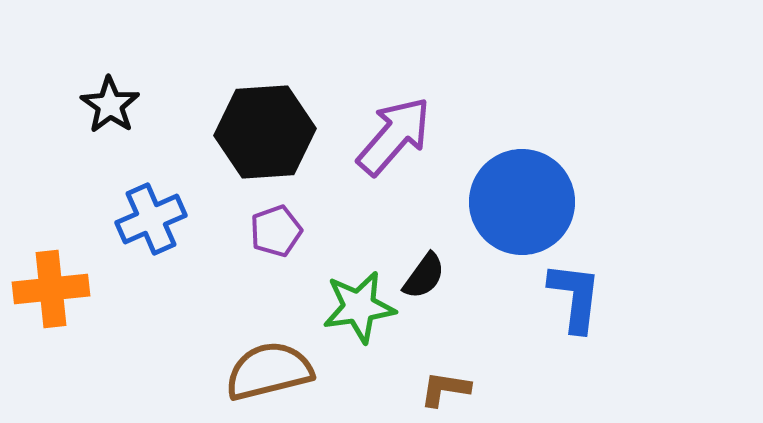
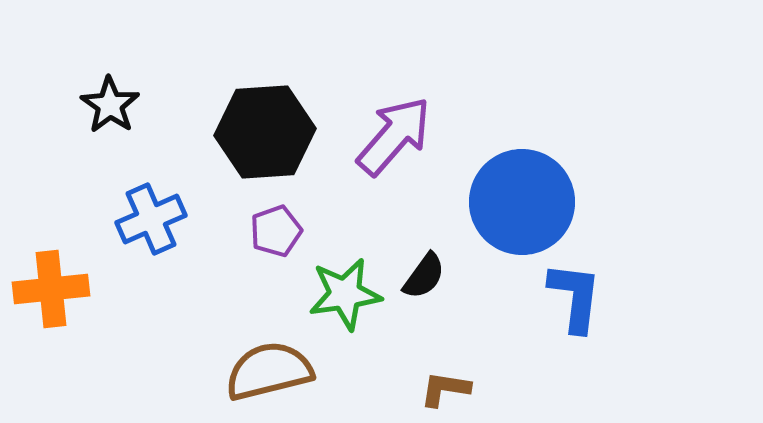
green star: moved 14 px left, 13 px up
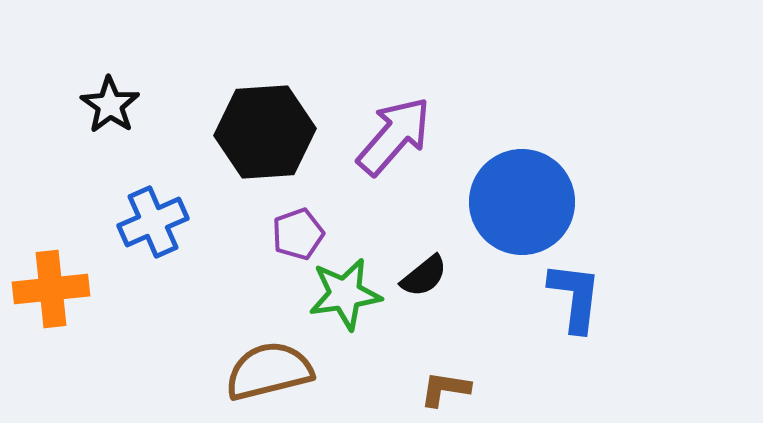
blue cross: moved 2 px right, 3 px down
purple pentagon: moved 22 px right, 3 px down
black semicircle: rotated 15 degrees clockwise
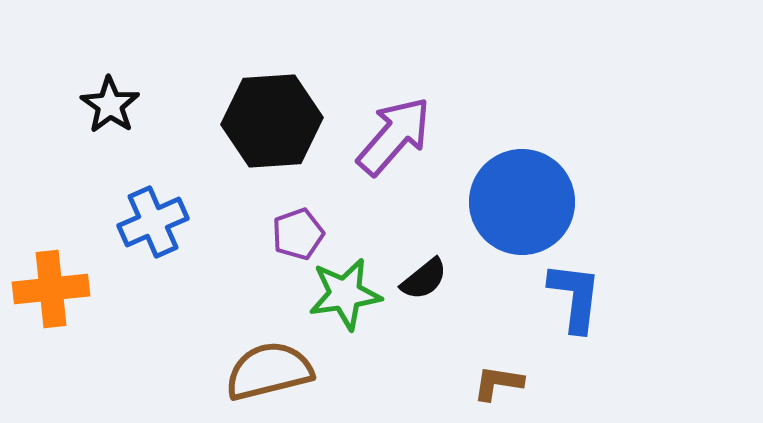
black hexagon: moved 7 px right, 11 px up
black semicircle: moved 3 px down
brown L-shape: moved 53 px right, 6 px up
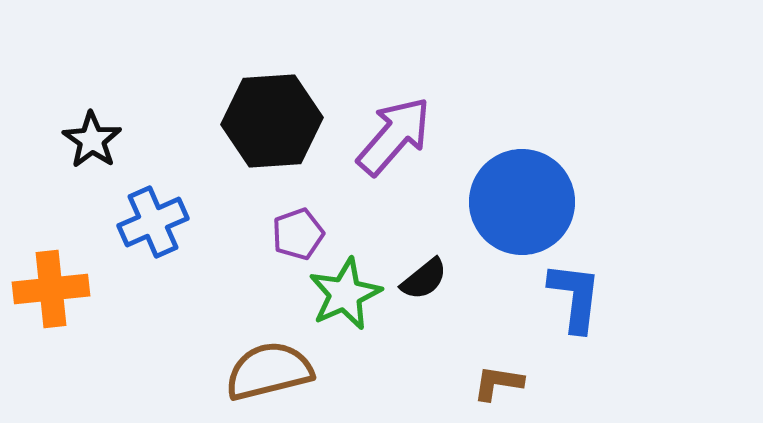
black star: moved 18 px left, 35 px down
green star: rotated 16 degrees counterclockwise
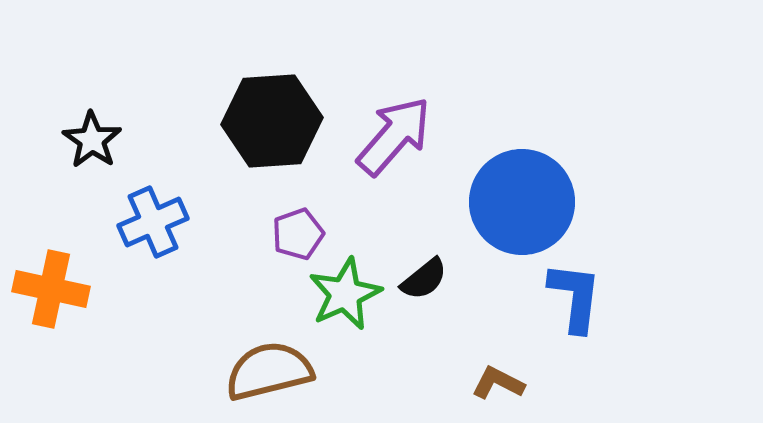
orange cross: rotated 18 degrees clockwise
brown L-shape: rotated 18 degrees clockwise
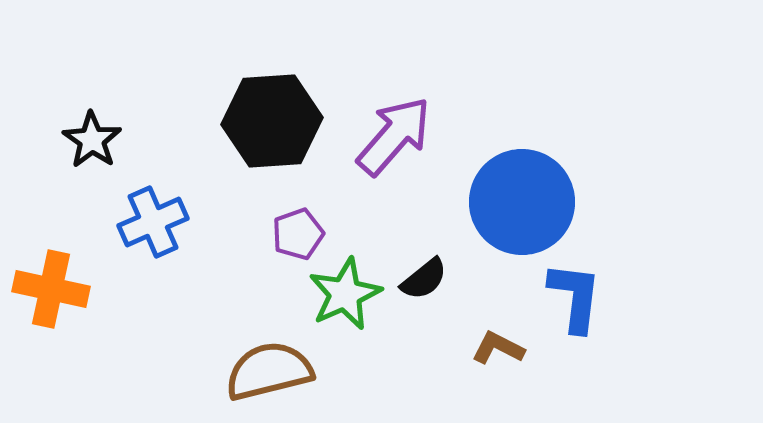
brown L-shape: moved 35 px up
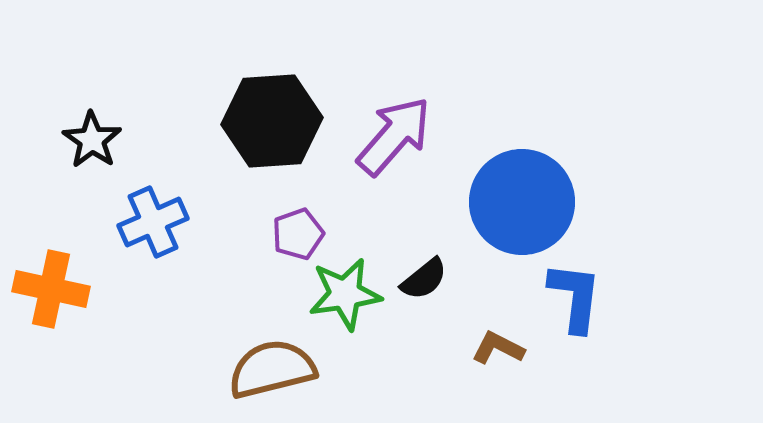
green star: rotated 16 degrees clockwise
brown semicircle: moved 3 px right, 2 px up
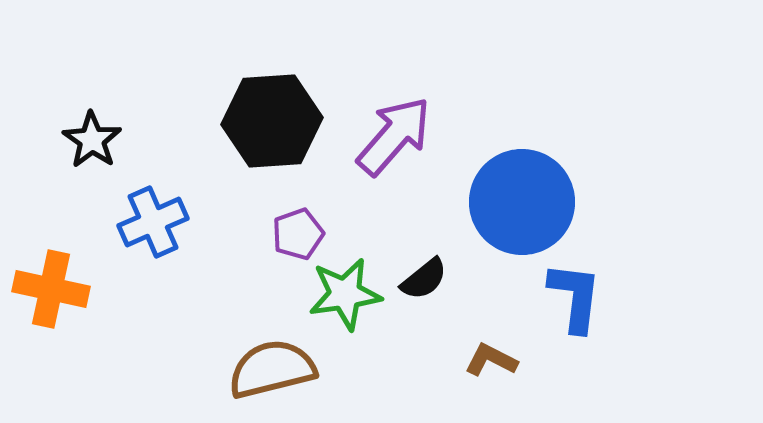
brown L-shape: moved 7 px left, 12 px down
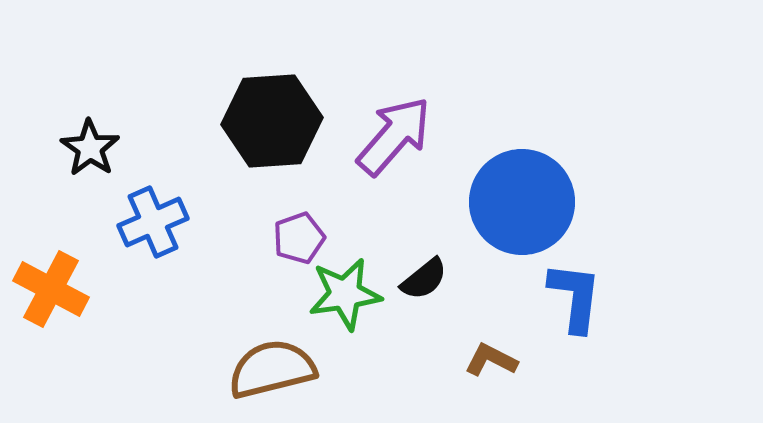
black star: moved 2 px left, 8 px down
purple pentagon: moved 1 px right, 4 px down
orange cross: rotated 16 degrees clockwise
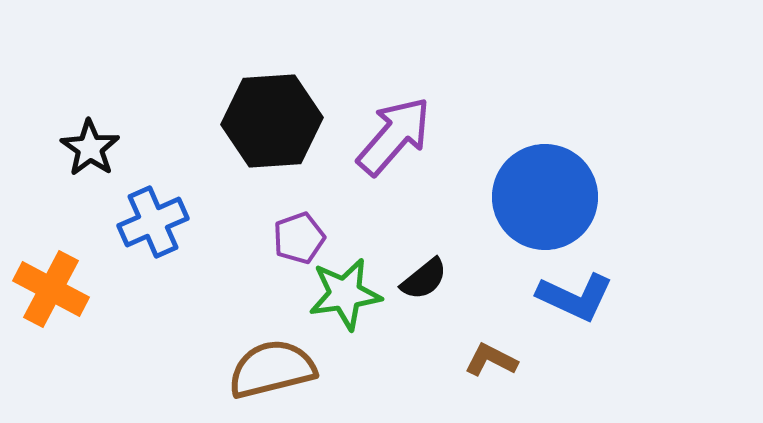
blue circle: moved 23 px right, 5 px up
blue L-shape: rotated 108 degrees clockwise
